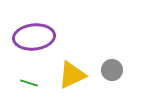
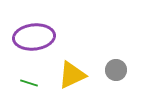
gray circle: moved 4 px right
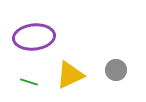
yellow triangle: moved 2 px left
green line: moved 1 px up
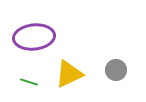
yellow triangle: moved 1 px left, 1 px up
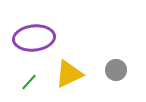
purple ellipse: moved 1 px down
green line: rotated 66 degrees counterclockwise
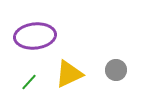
purple ellipse: moved 1 px right, 2 px up
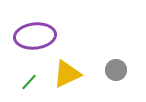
yellow triangle: moved 2 px left
